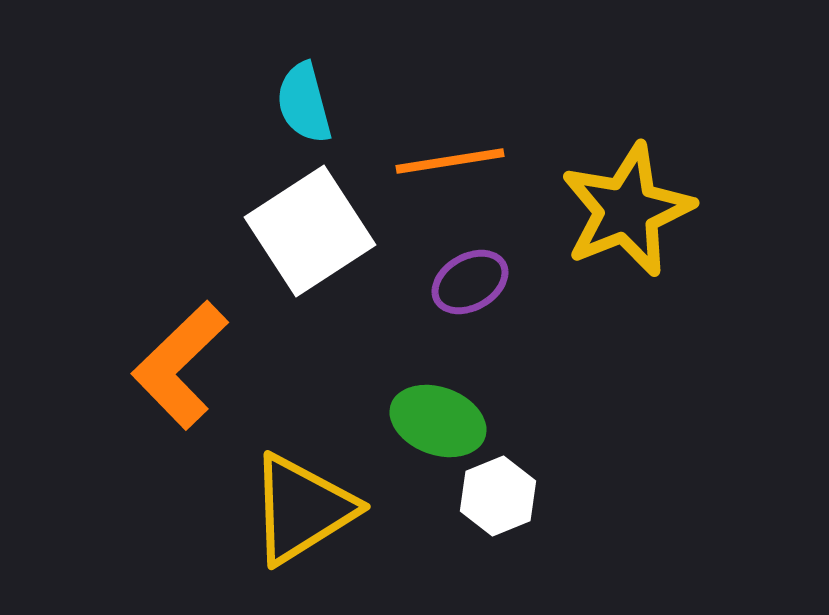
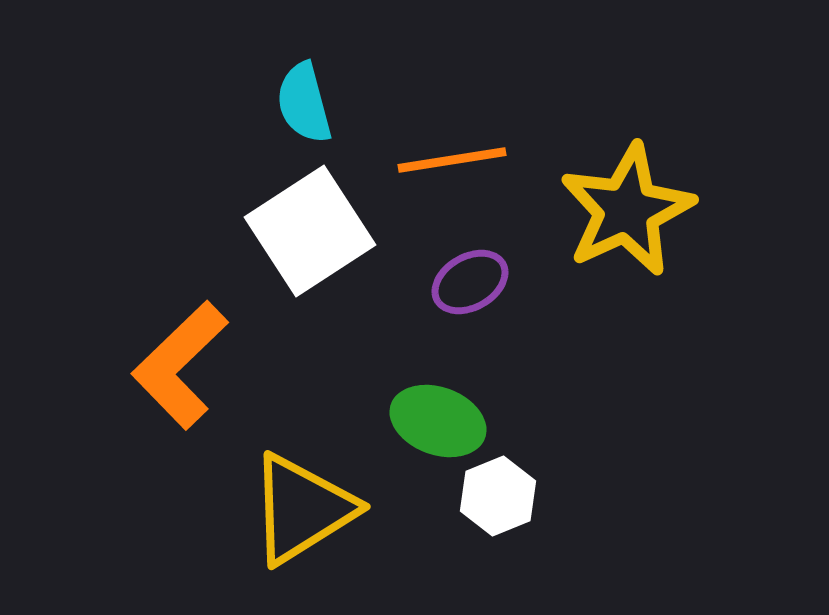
orange line: moved 2 px right, 1 px up
yellow star: rotated 3 degrees counterclockwise
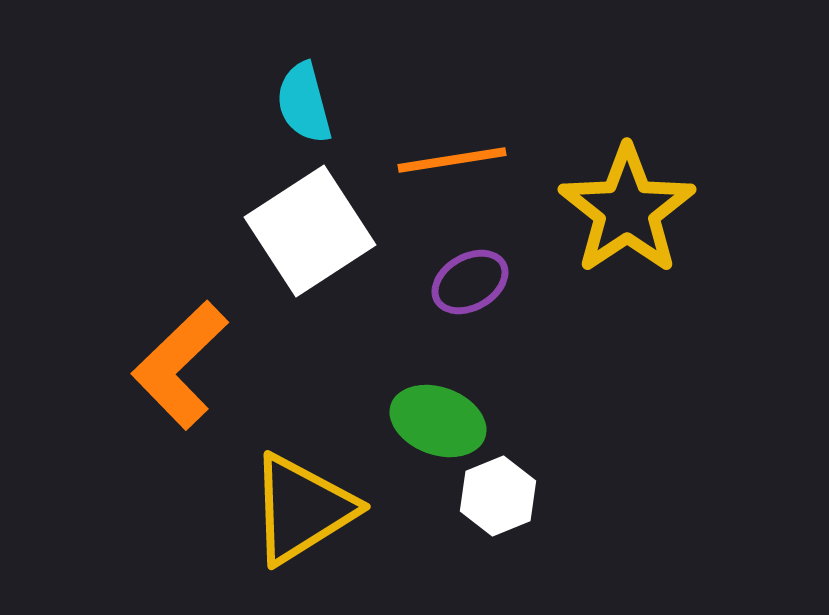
yellow star: rotated 9 degrees counterclockwise
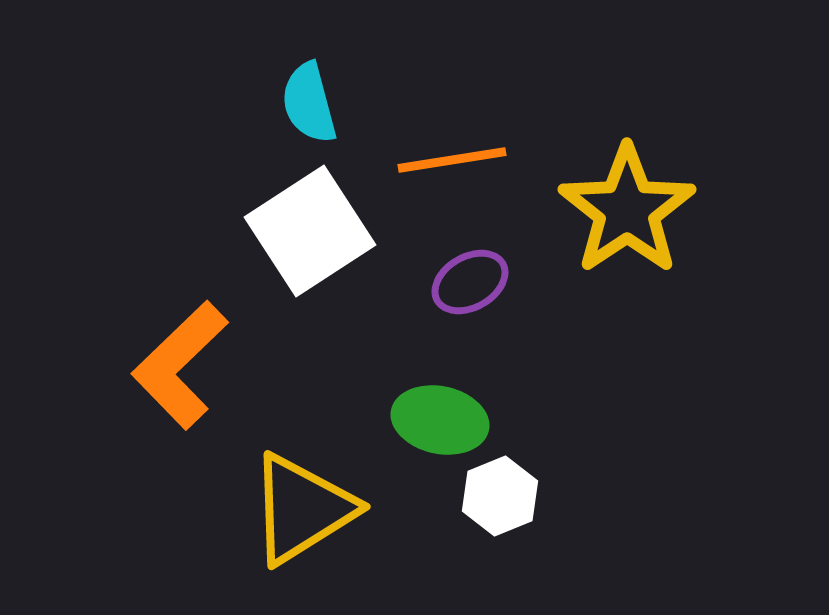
cyan semicircle: moved 5 px right
green ellipse: moved 2 px right, 1 px up; rotated 8 degrees counterclockwise
white hexagon: moved 2 px right
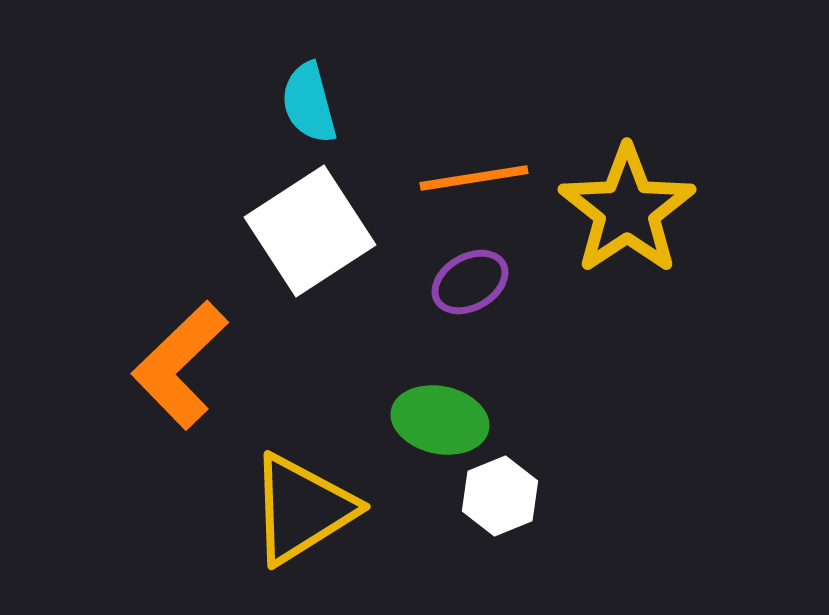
orange line: moved 22 px right, 18 px down
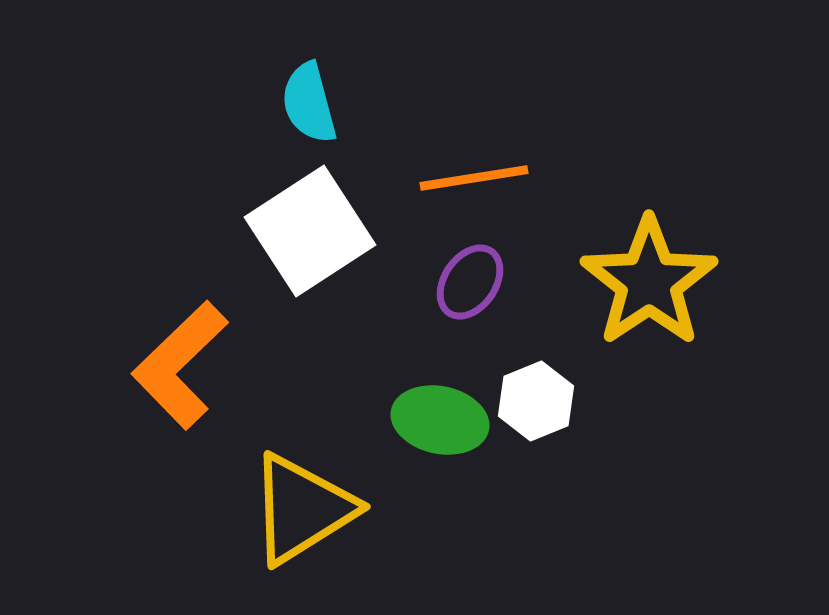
yellow star: moved 22 px right, 72 px down
purple ellipse: rotated 26 degrees counterclockwise
white hexagon: moved 36 px right, 95 px up
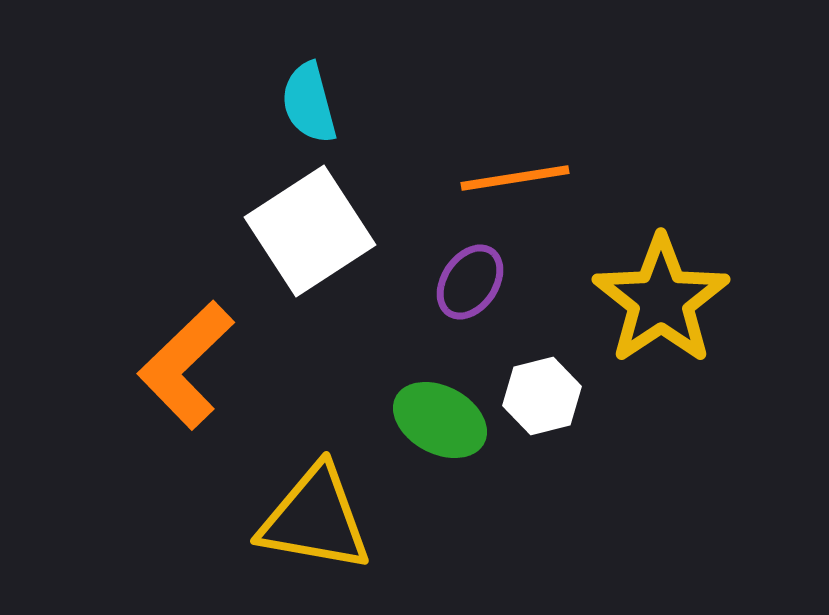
orange line: moved 41 px right
yellow star: moved 12 px right, 18 px down
orange L-shape: moved 6 px right
white hexagon: moved 6 px right, 5 px up; rotated 8 degrees clockwise
green ellipse: rotated 16 degrees clockwise
yellow triangle: moved 13 px right, 10 px down; rotated 42 degrees clockwise
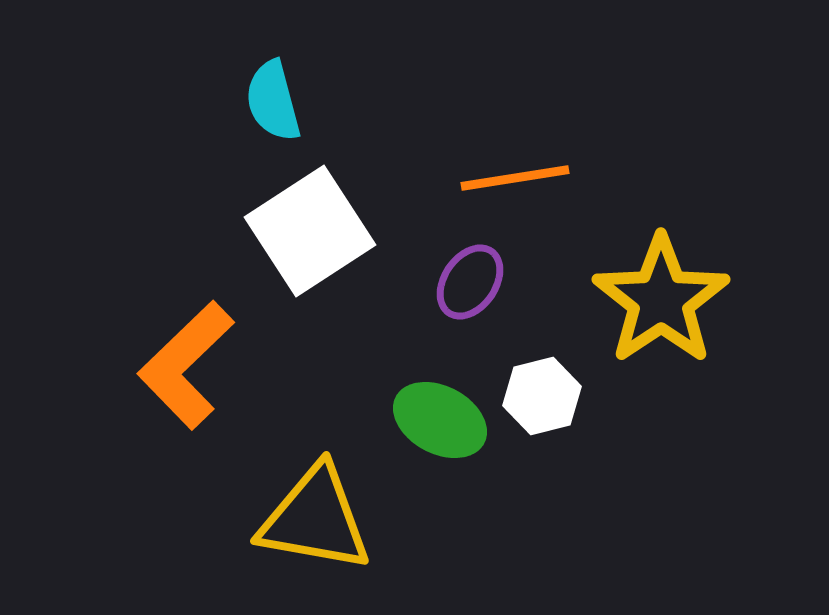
cyan semicircle: moved 36 px left, 2 px up
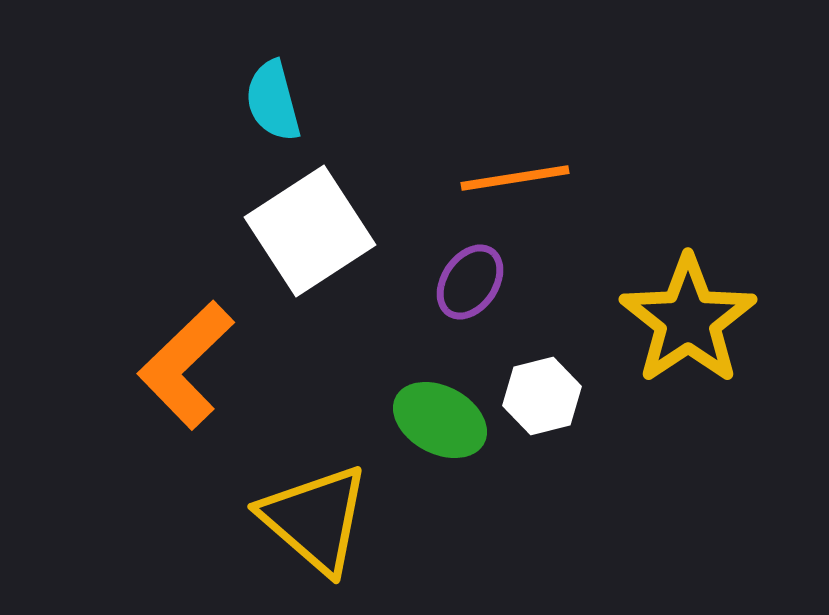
yellow star: moved 27 px right, 20 px down
yellow triangle: rotated 31 degrees clockwise
